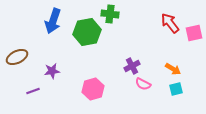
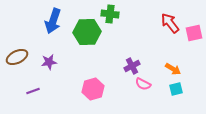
green hexagon: rotated 8 degrees clockwise
purple star: moved 3 px left, 9 px up
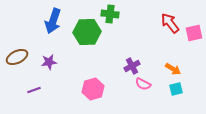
purple line: moved 1 px right, 1 px up
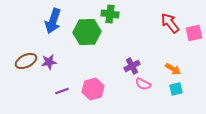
brown ellipse: moved 9 px right, 4 px down
purple line: moved 28 px right, 1 px down
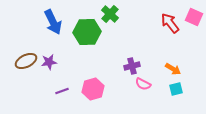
green cross: rotated 36 degrees clockwise
blue arrow: moved 1 px down; rotated 45 degrees counterclockwise
pink square: moved 16 px up; rotated 36 degrees clockwise
purple cross: rotated 14 degrees clockwise
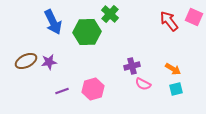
red arrow: moved 1 px left, 2 px up
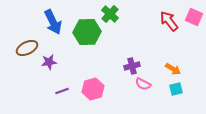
brown ellipse: moved 1 px right, 13 px up
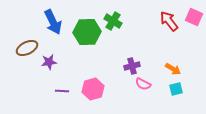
green cross: moved 3 px right, 7 px down; rotated 12 degrees counterclockwise
purple line: rotated 24 degrees clockwise
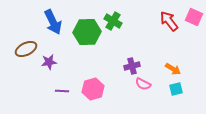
brown ellipse: moved 1 px left, 1 px down
